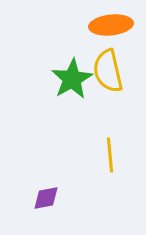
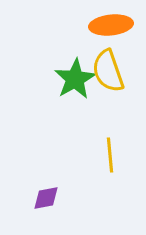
yellow semicircle: rotated 6 degrees counterclockwise
green star: moved 3 px right
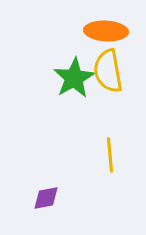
orange ellipse: moved 5 px left, 6 px down; rotated 9 degrees clockwise
yellow semicircle: rotated 9 degrees clockwise
green star: moved 1 px left, 1 px up
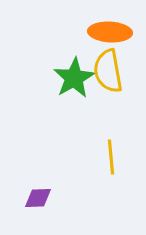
orange ellipse: moved 4 px right, 1 px down
yellow line: moved 1 px right, 2 px down
purple diamond: moved 8 px left; rotated 8 degrees clockwise
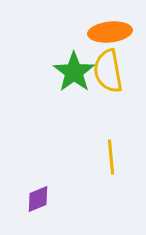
orange ellipse: rotated 9 degrees counterclockwise
green star: moved 6 px up; rotated 6 degrees counterclockwise
purple diamond: moved 1 px down; rotated 20 degrees counterclockwise
